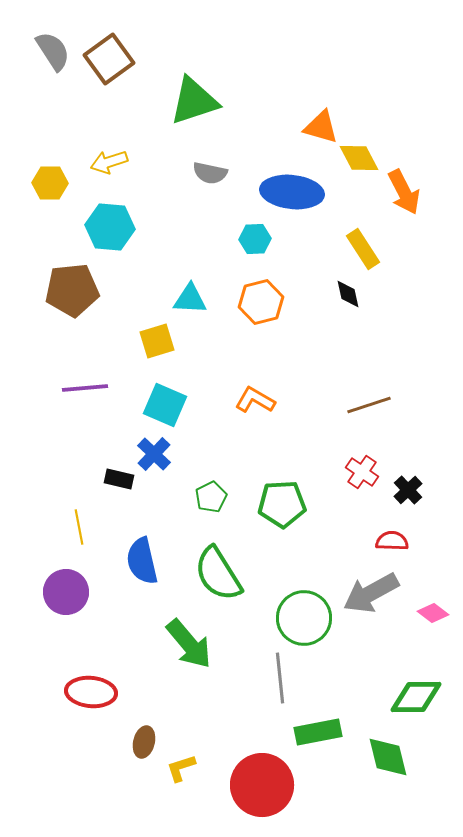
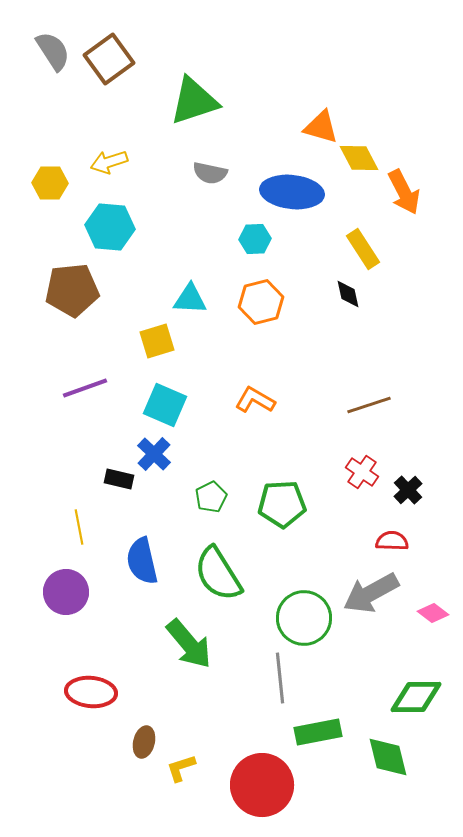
purple line at (85, 388): rotated 15 degrees counterclockwise
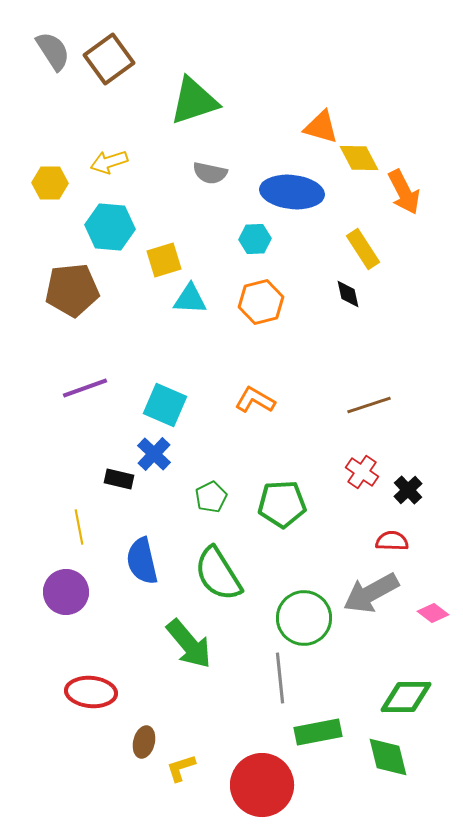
yellow square at (157, 341): moved 7 px right, 81 px up
green diamond at (416, 697): moved 10 px left
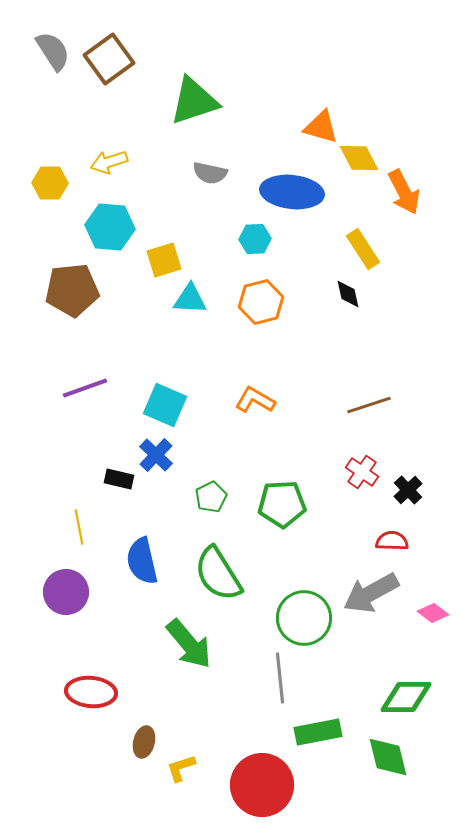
blue cross at (154, 454): moved 2 px right, 1 px down
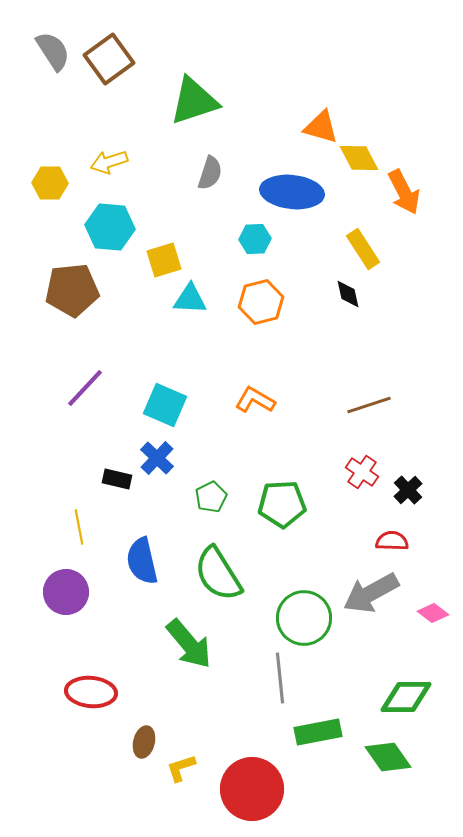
gray semicircle at (210, 173): rotated 84 degrees counterclockwise
purple line at (85, 388): rotated 27 degrees counterclockwise
blue cross at (156, 455): moved 1 px right, 3 px down
black rectangle at (119, 479): moved 2 px left
green diamond at (388, 757): rotated 21 degrees counterclockwise
red circle at (262, 785): moved 10 px left, 4 px down
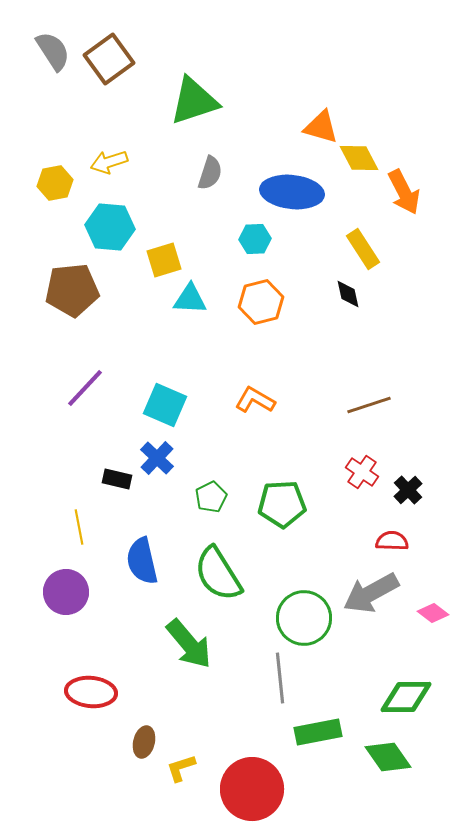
yellow hexagon at (50, 183): moved 5 px right; rotated 12 degrees counterclockwise
